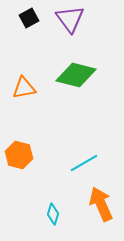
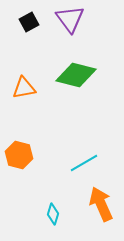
black square: moved 4 px down
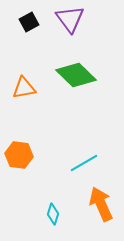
green diamond: rotated 30 degrees clockwise
orange hexagon: rotated 8 degrees counterclockwise
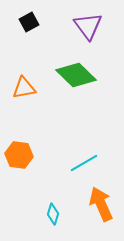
purple triangle: moved 18 px right, 7 px down
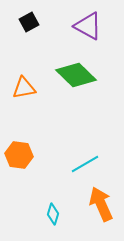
purple triangle: rotated 24 degrees counterclockwise
cyan line: moved 1 px right, 1 px down
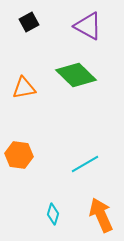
orange arrow: moved 11 px down
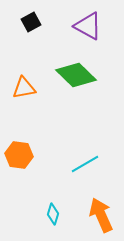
black square: moved 2 px right
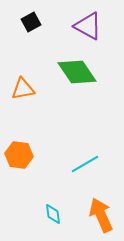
green diamond: moved 1 px right, 3 px up; rotated 12 degrees clockwise
orange triangle: moved 1 px left, 1 px down
cyan diamond: rotated 25 degrees counterclockwise
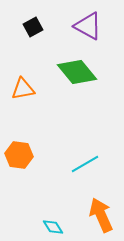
black square: moved 2 px right, 5 px down
green diamond: rotated 6 degrees counterclockwise
cyan diamond: moved 13 px down; rotated 25 degrees counterclockwise
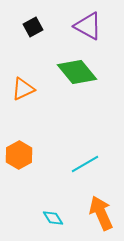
orange triangle: rotated 15 degrees counterclockwise
orange hexagon: rotated 24 degrees clockwise
orange arrow: moved 2 px up
cyan diamond: moved 9 px up
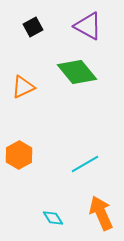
orange triangle: moved 2 px up
